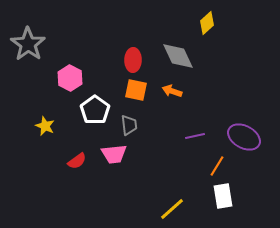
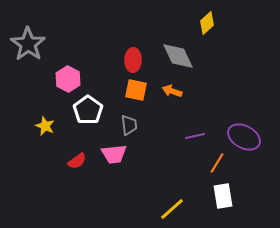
pink hexagon: moved 2 px left, 1 px down
white pentagon: moved 7 px left
orange line: moved 3 px up
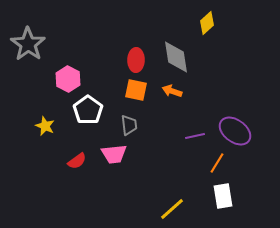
gray diamond: moved 2 px left, 1 px down; rotated 16 degrees clockwise
red ellipse: moved 3 px right
purple ellipse: moved 9 px left, 6 px up; rotated 8 degrees clockwise
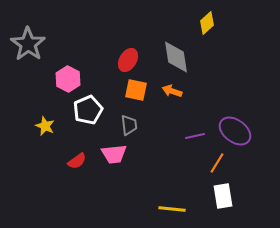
red ellipse: moved 8 px left; rotated 30 degrees clockwise
white pentagon: rotated 12 degrees clockwise
yellow line: rotated 48 degrees clockwise
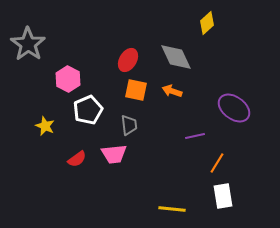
gray diamond: rotated 16 degrees counterclockwise
purple ellipse: moved 1 px left, 23 px up
red semicircle: moved 2 px up
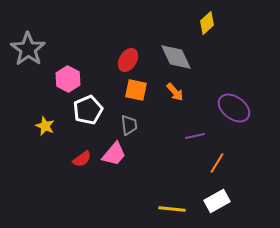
gray star: moved 5 px down
orange arrow: moved 3 px right, 1 px down; rotated 150 degrees counterclockwise
pink trapezoid: rotated 44 degrees counterclockwise
red semicircle: moved 5 px right
white rectangle: moved 6 px left, 5 px down; rotated 70 degrees clockwise
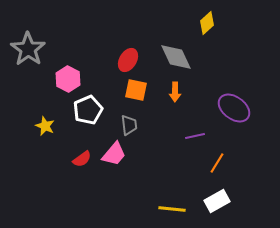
orange arrow: rotated 42 degrees clockwise
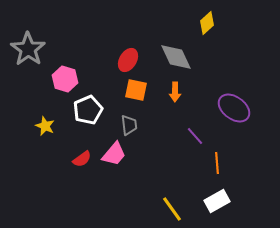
pink hexagon: moved 3 px left; rotated 10 degrees counterclockwise
purple line: rotated 60 degrees clockwise
orange line: rotated 35 degrees counterclockwise
yellow line: rotated 48 degrees clockwise
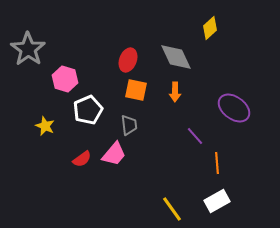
yellow diamond: moved 3 px right, 5 px down
red ellipse: rotated 10 degrees counterclockwise
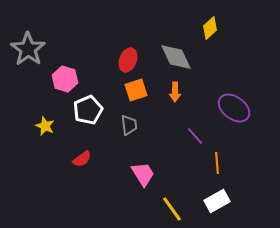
orange square: rotated 30 degrees counterclockwise
pink trapezoid: moved 29 px right, 20 px down; rotated 72 degrees counterclockwise
